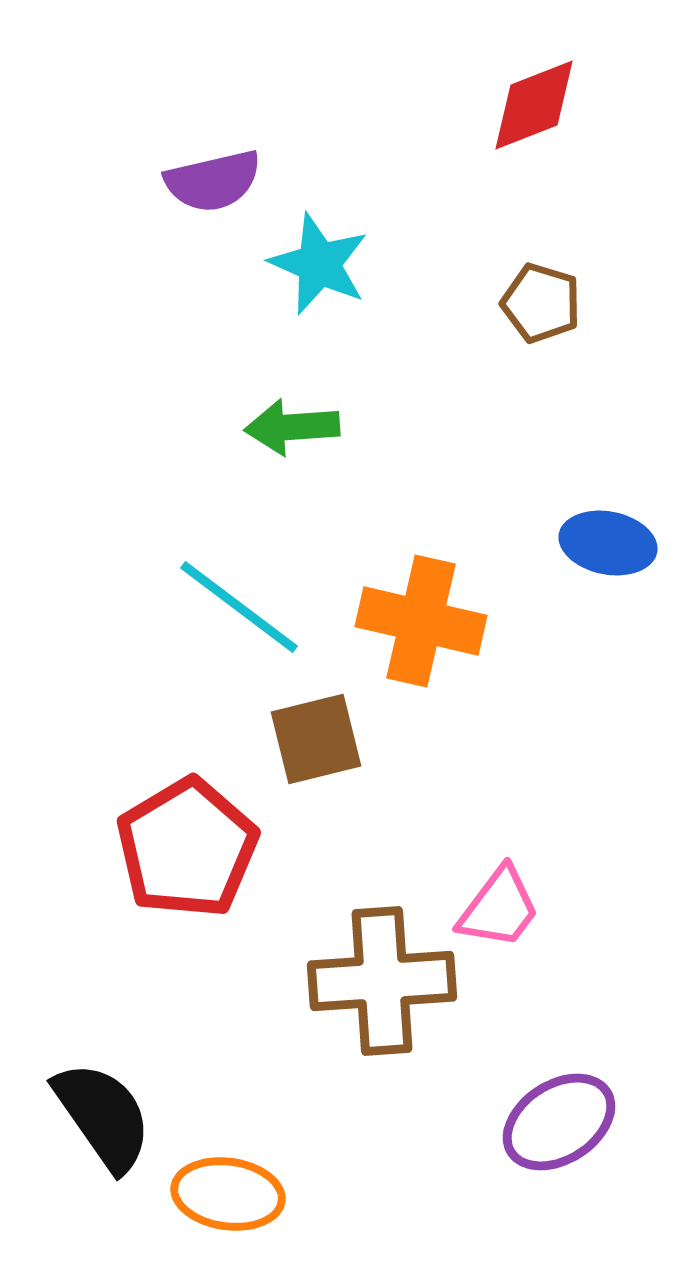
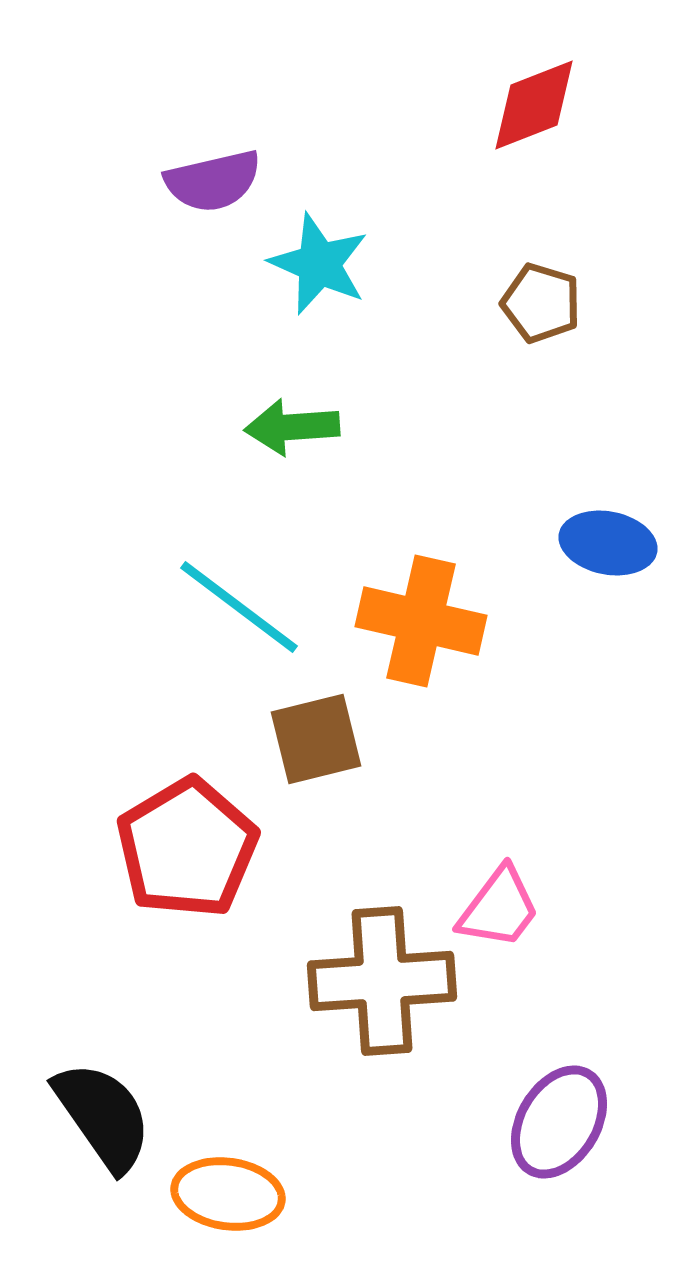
purple ellipse: rotated 26 degrees counterclockwise
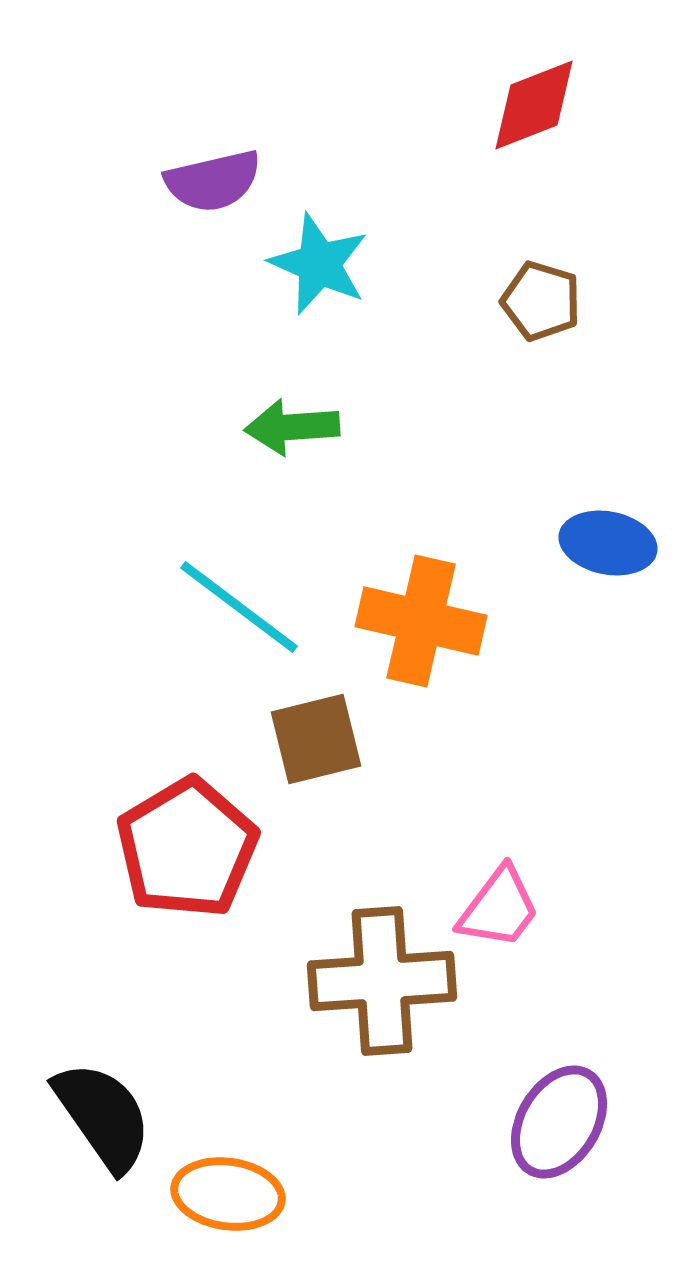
brown pentagon: moved 2 px up
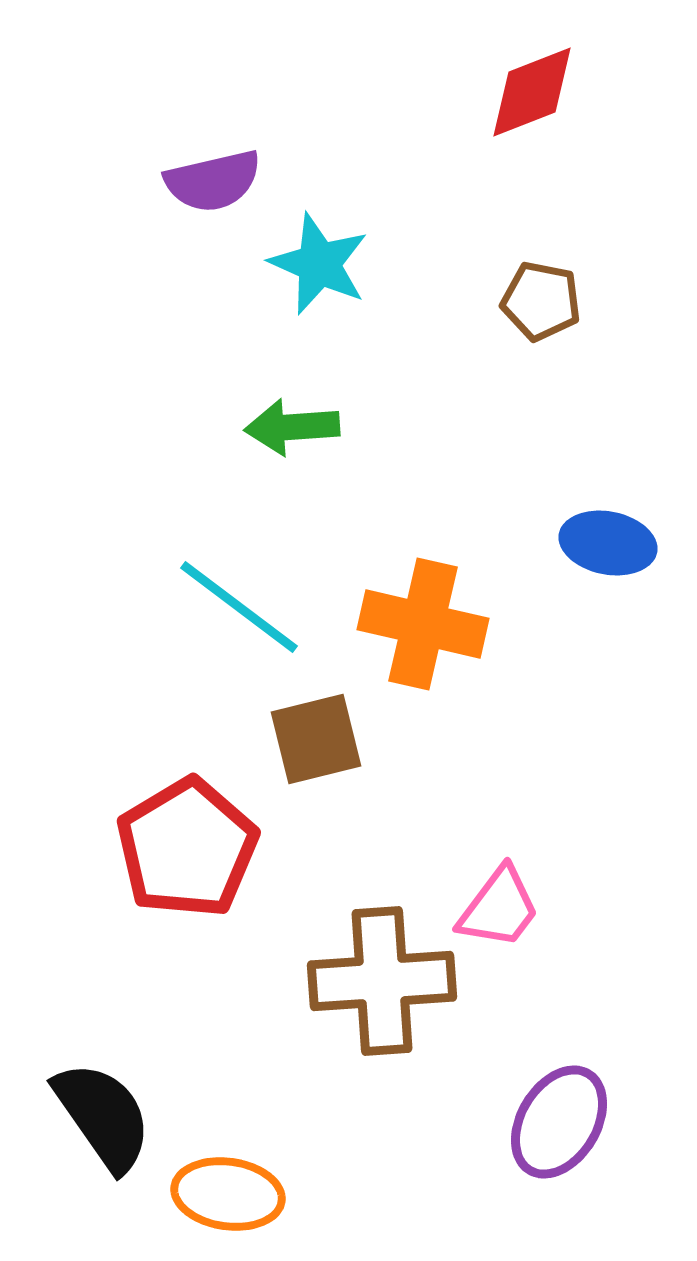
red diamond: moved 2 px left, 13 px up
brown pentagon: rotated 6 degrees counterclockwise
orange cross: moved 2 px right, 3 px down
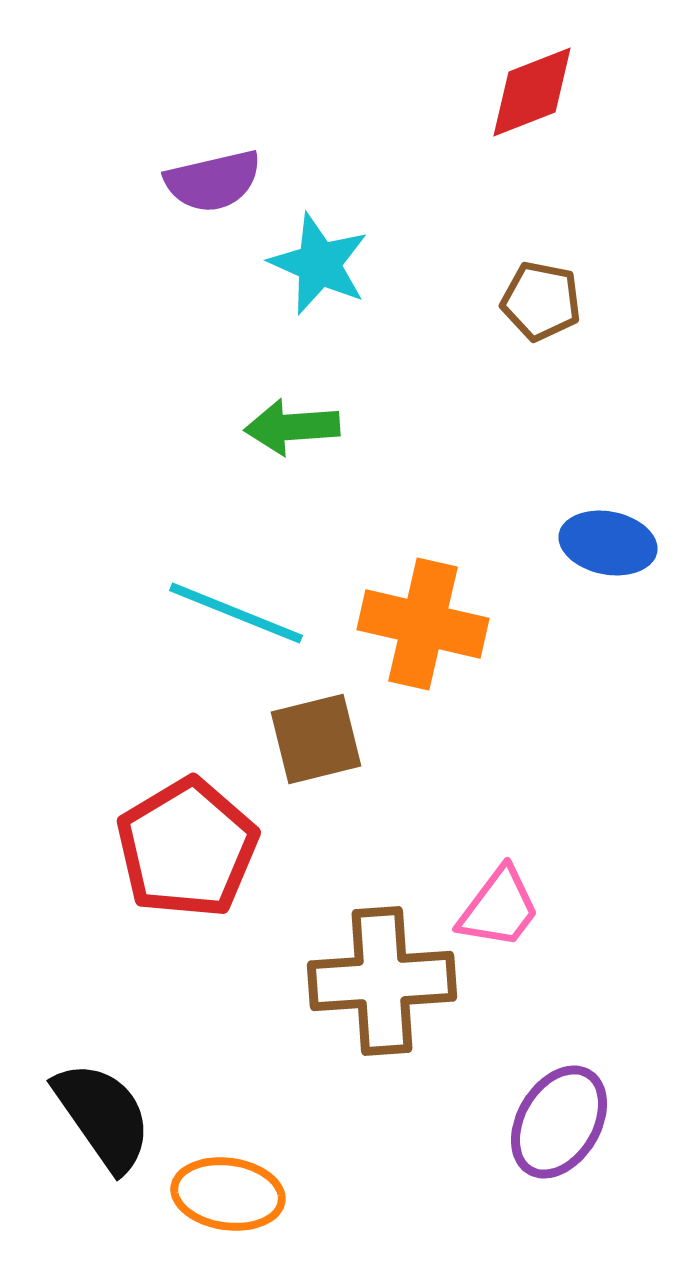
cyan line: moved 3 px left, 6 px down; rotated 15 degrees counterclockwise
